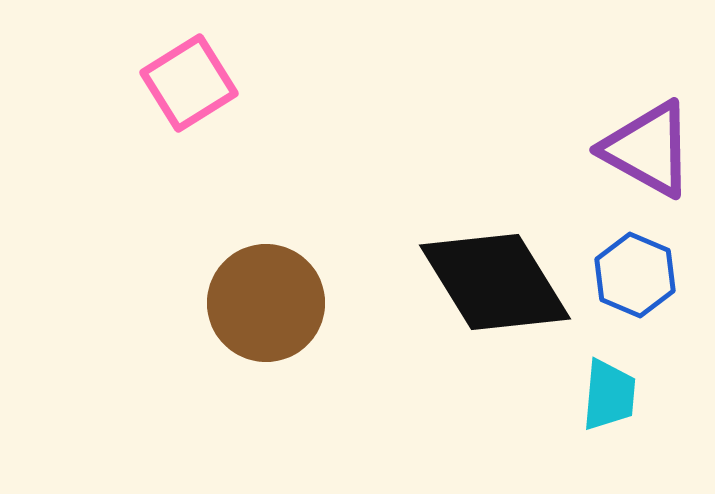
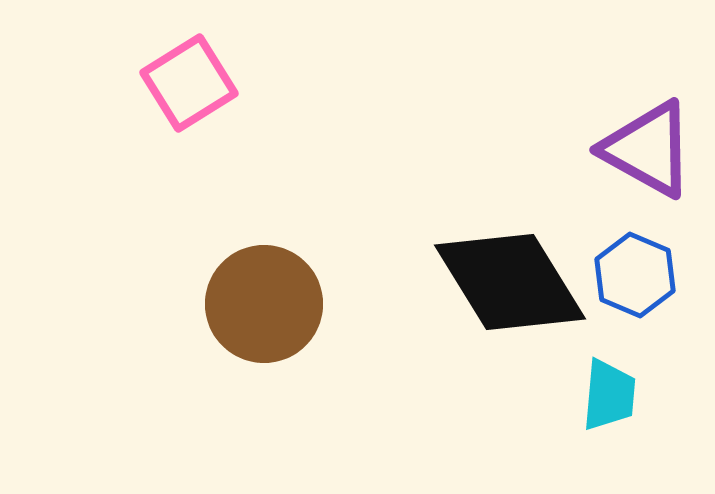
black diamond: moved 15 px right
brown circle: moved 2 px left, 1 px down
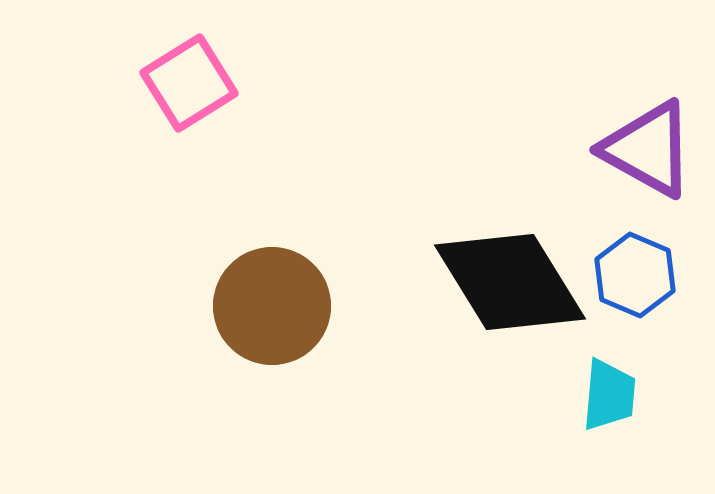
brown circle: moved 8 px right, 2 px down
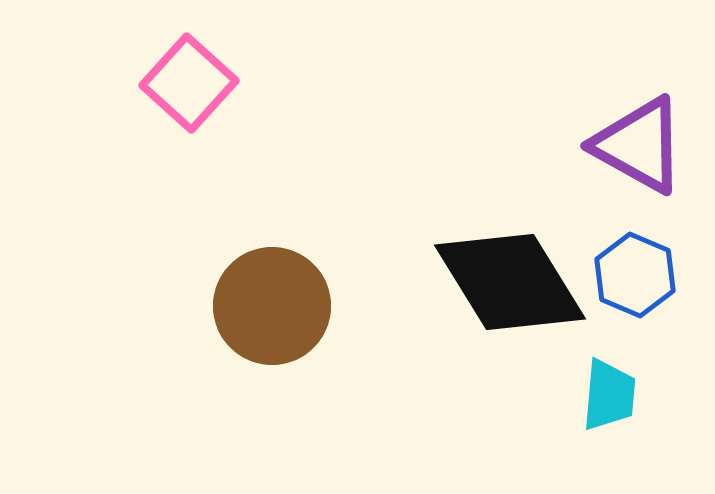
pink square: rotated 16 degrees counterclockwise
purple triangle: moved 9 px left, 4 px up
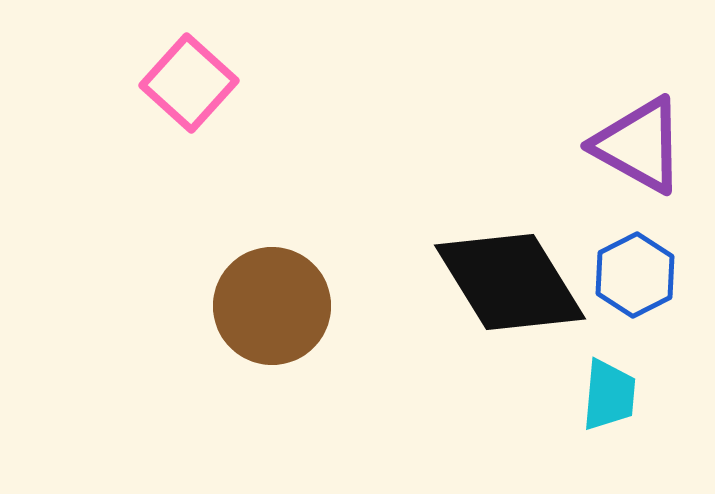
blue hexagon: rotated 10 degrees clockwise
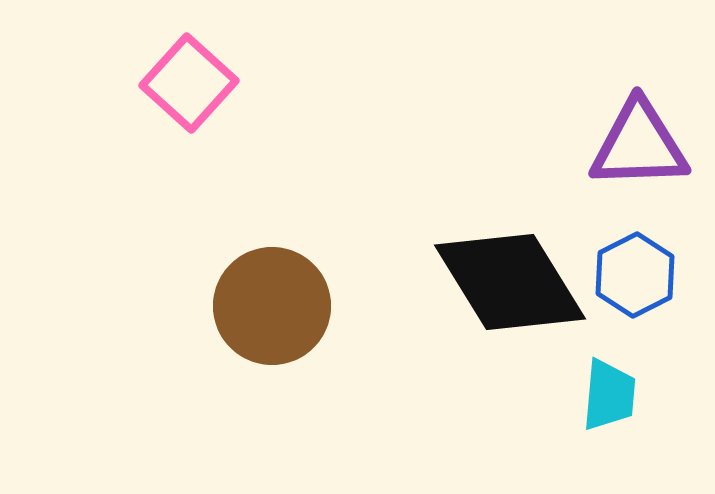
purple triangle: rotated 31 degrees counterclockwise
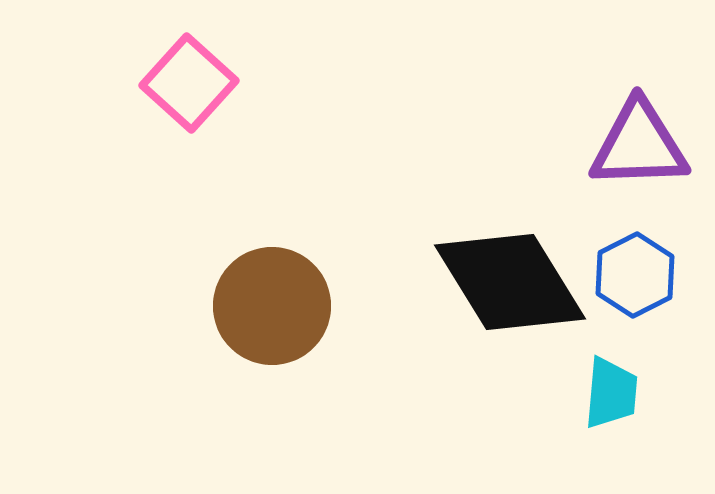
cyan trapezoid: moved 2 px right, 2 px up
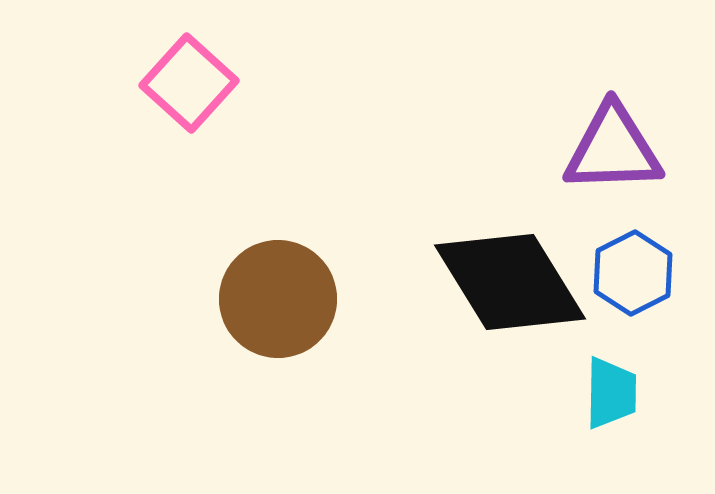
purple triangle: moved 26 px left, 4 px down
blue hexagon: moved 2 px left, 2 px up
brown circle: moved 6 px right, 7 px up
cyan trapezoid: rotated 4 degrees counterclockwise
